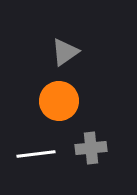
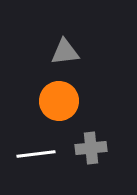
gray triangle: rotated 28 degrees clockwise
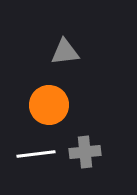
orange circle: moved 10 px left, 4 px down
gray cross: moved 6 px left, 4 px down
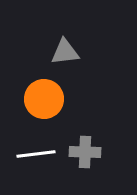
orange circle: moved 5 px left, 6 px up
gray cross: rotated 8 degrees clockwise
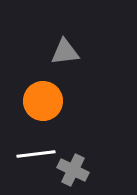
orange circle: moved 1 px left, 2 px down
gray cross: moved 12 px left, 18 px down; rotated 24 degrees clockwise
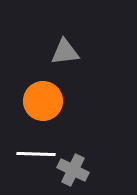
white line: rotated 9 degrees clockwise
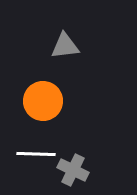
gray triangle: moved 6 px up
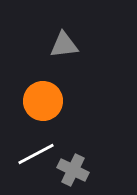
gray triangle: moved 1 px left, 1 px up
white line: rotated 30 degrees counterclockwise
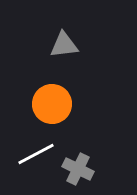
orange circle: moved 9 px right, 3 px down
gray cross: moved 5 px right, 1 px up
